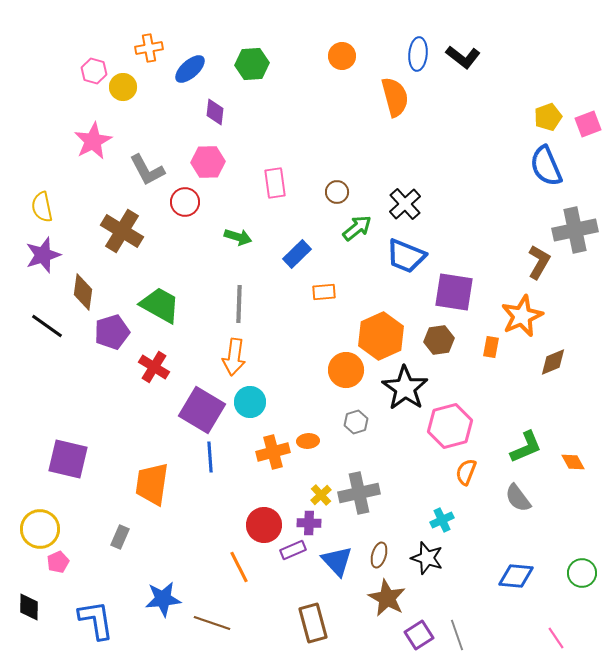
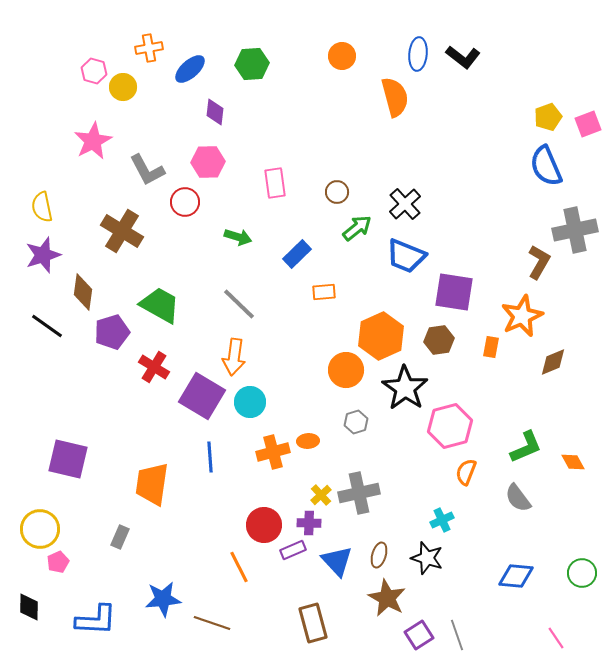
gray line at (239, 304): rotated 48 degrees counterclockwise
purple square at (202, 410): moved 14 px up
blue L-shape at (96, 620): rotated 102 degrees clockwise
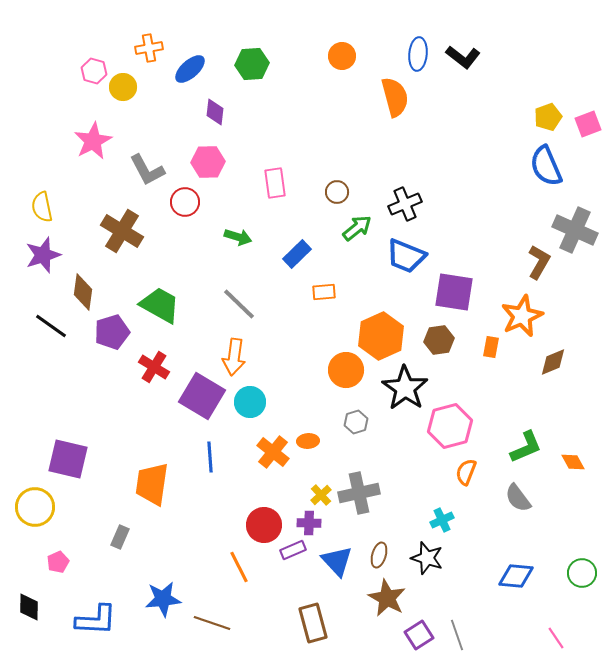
black cross at (405, 204): rotated 20 degrees clockwise
gray cross at (575, 230): rotated 36 degrees clockwise
black line at (47, 326): moved 4 px right
orange cross at (273, 452): rotated 36 degrees counterclockwise
yellow circle at (40, 529): moved 5 px left, 22 px up
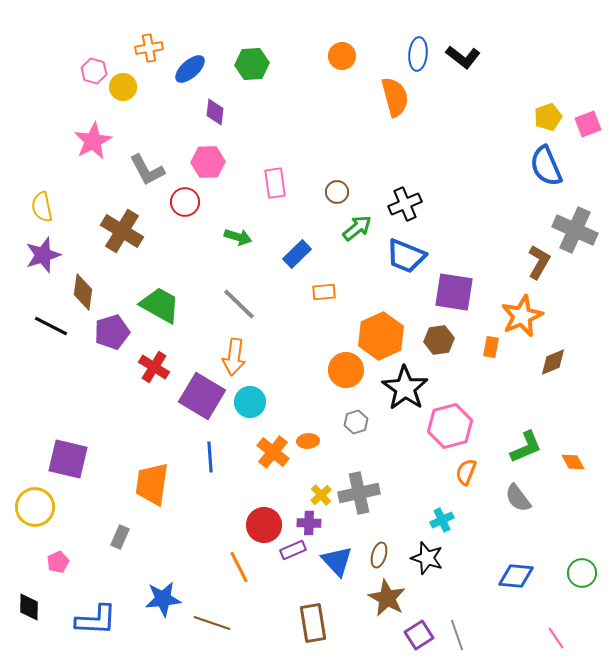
black line at (51, 326): rotated 8 degrees counterclockwise
brown rectangle at (313, 623): rotated 6 degrees clockwise
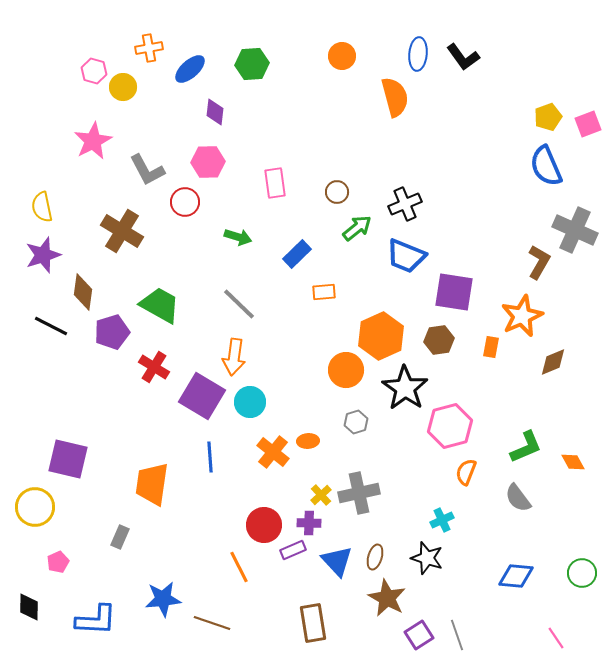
black L-shape at (463, 57): rotated 16 degrees clockwise
brown ellipse at (379, 555): moved 4 px left, 2 px down
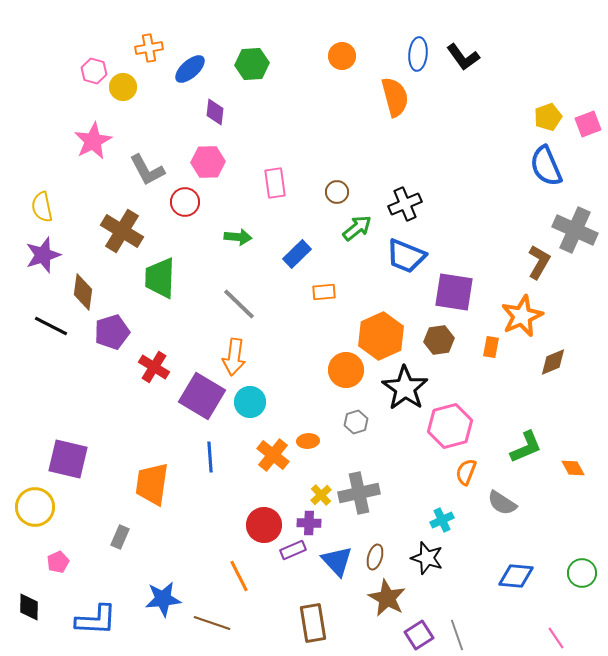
green arrow at (238, 237): rotated 12 degrees counterclockwise
green trapezoid at (160, 305): moved 27 px up; rotated 117 degrees counterclockwise
orange cross at (273, 452): moved 3 px down
orange diamond at (573, 462): moved 6 px down
gray semicircle at (518, 498): moved 16 px left, 5 px down; rotated 20 degrees counterclockwise
orange line at (239, 567): moved 9 px down
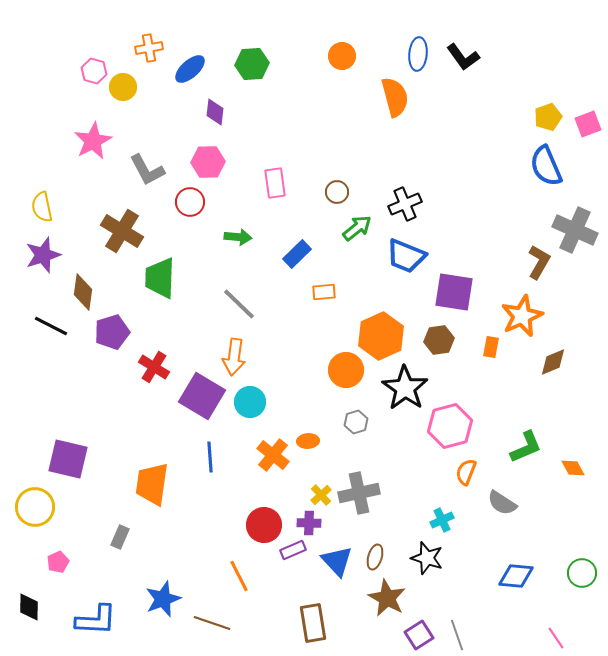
red circle at (185, 202): moved 5 px right
blue star at (163, 599): rotated 15 degrees counterclockwise
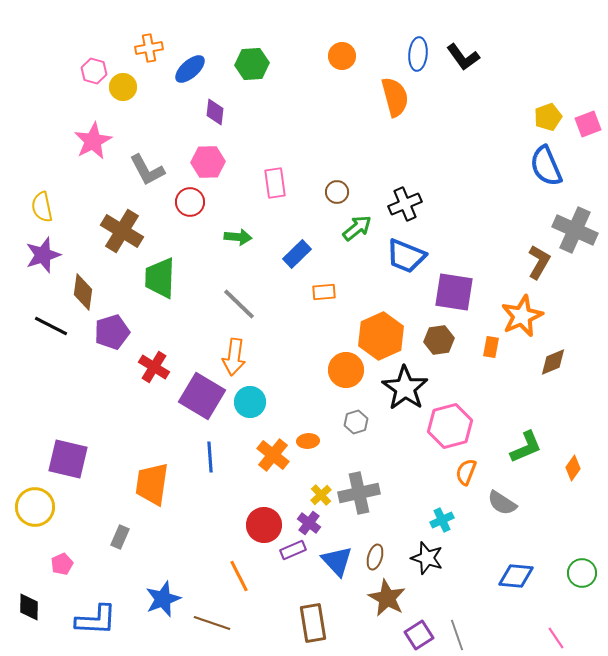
orange diamond at (573, 468): rotated 65 degrees clockwise
purple cross at (309, 523): rotated 35 degrees clockwise
pink pentagon at (58, 562): moved 4 px right, 2 px down
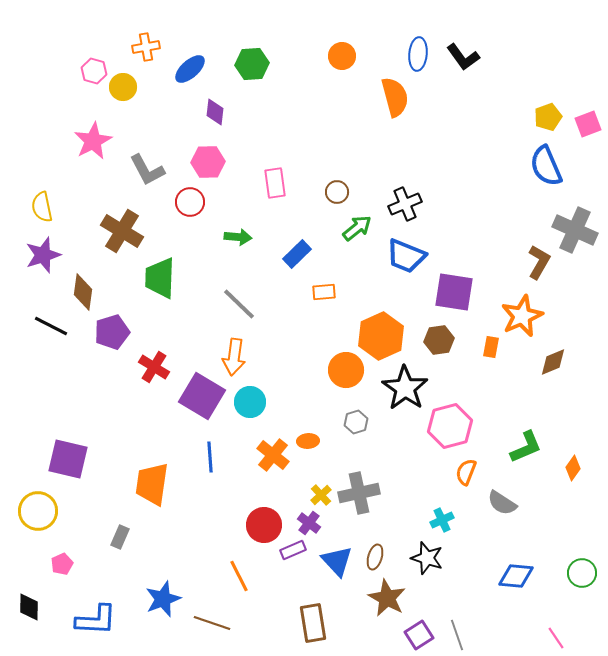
orange cross at (149, 48): moved 3 px left, 1 px up
yellow circle at (35, 507): moved 3 px right, 4 px down
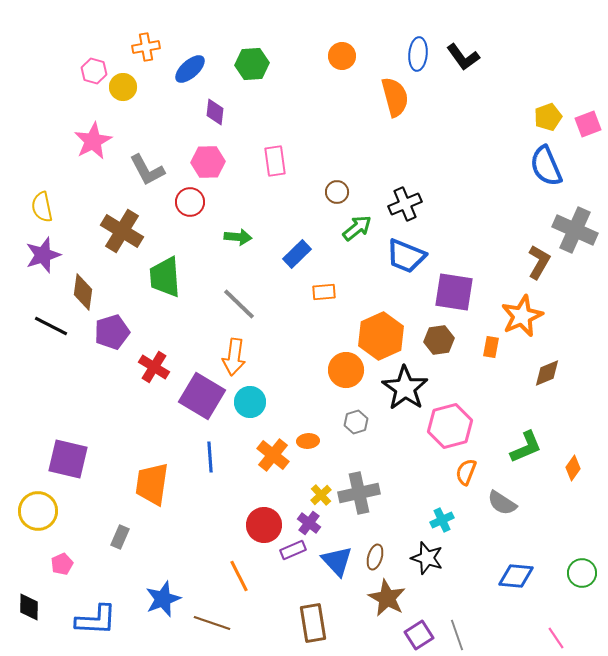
pink rectangle at (275, 183): moved 22 px up
green trapezoid at (160, 278): moved 5 px right, 1 px up; rotated 6 degrees counterclockwise
brown diamond at (553, 362): moved 6 px left, 11 px down
